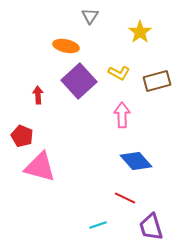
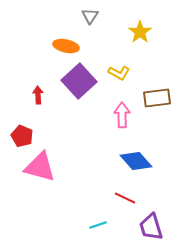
brown rectangle: moved 17 px down; rotated 8 degrees clockwise
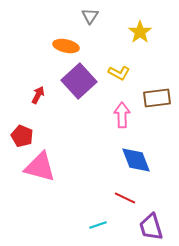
red arrow: rotated 30 degrees clockwise
blue diamond: moved 1 px up; rotated 20 degrees clockwise
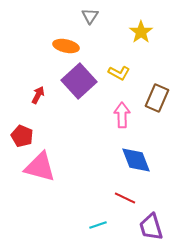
yellow star: moved 1 px right
brown rectangle: rotated 60 degrees counterclockwise
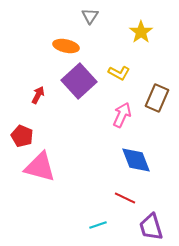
pink arrow: rotated 25 degrees clockwise
